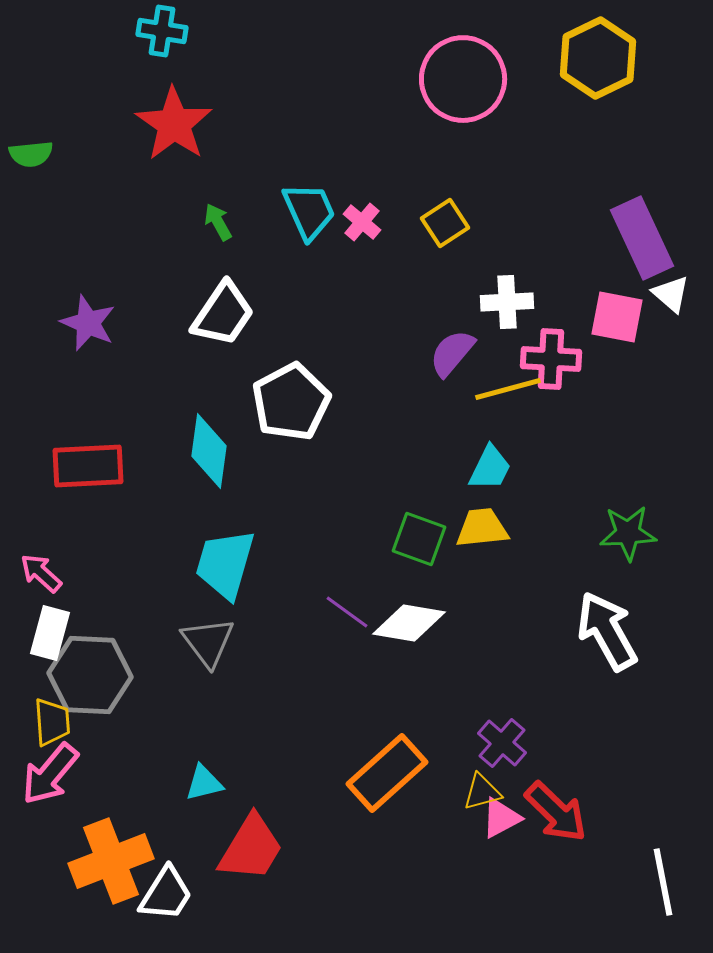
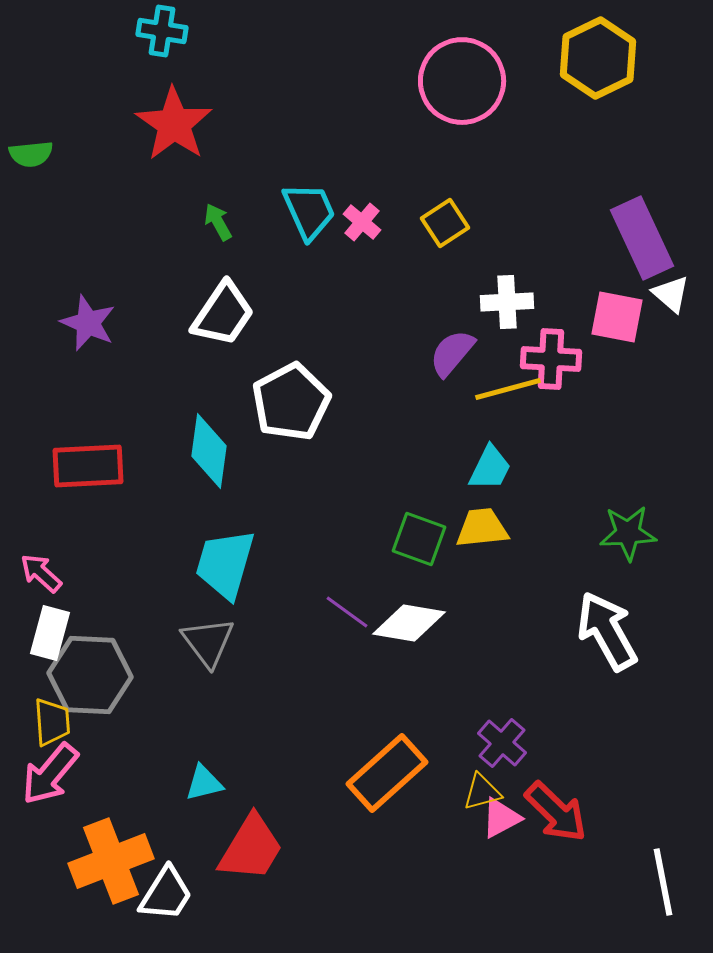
pink circle at (463, 79): moved 1 px left, 2 px down
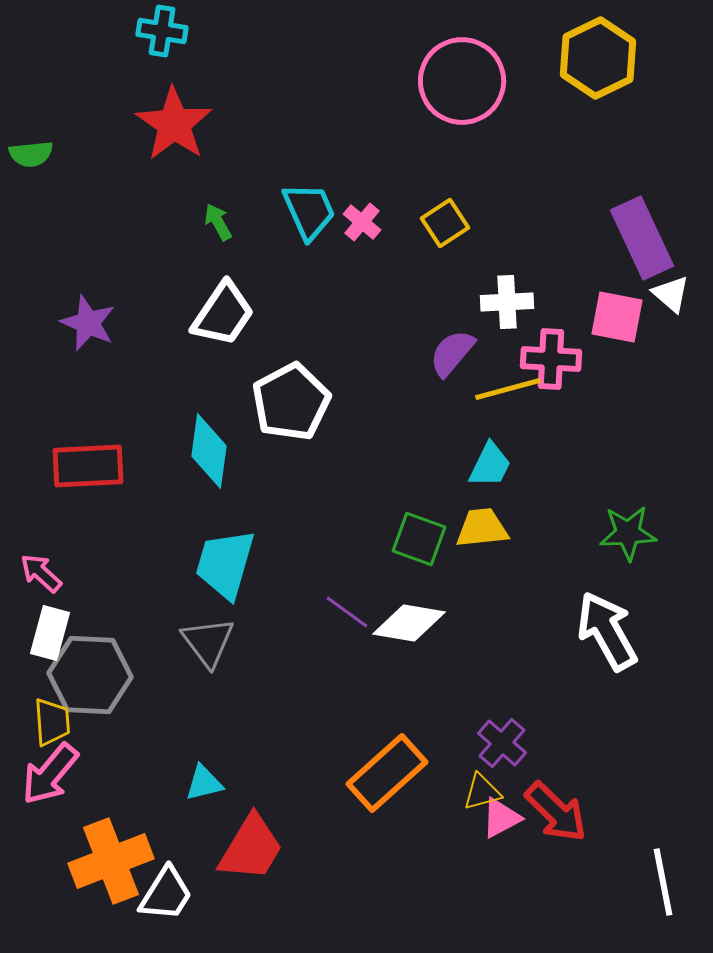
cyan trapezoid at (490, 468): moved 3 px up
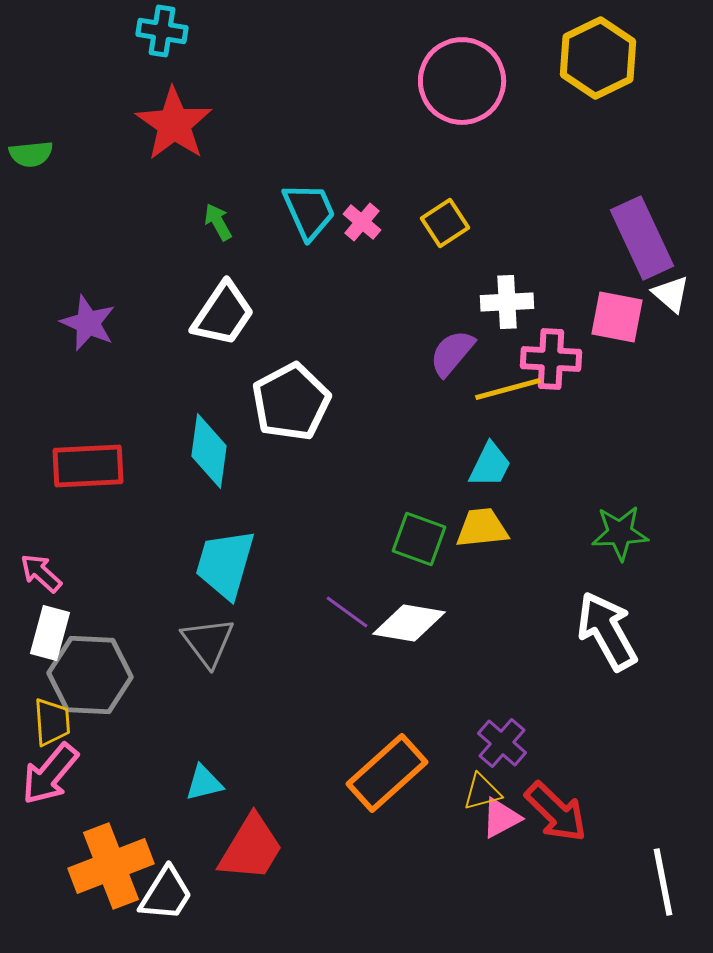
green star at (628, 533): moved 8 px left
orange cross at (111, 861): moved 5 px down
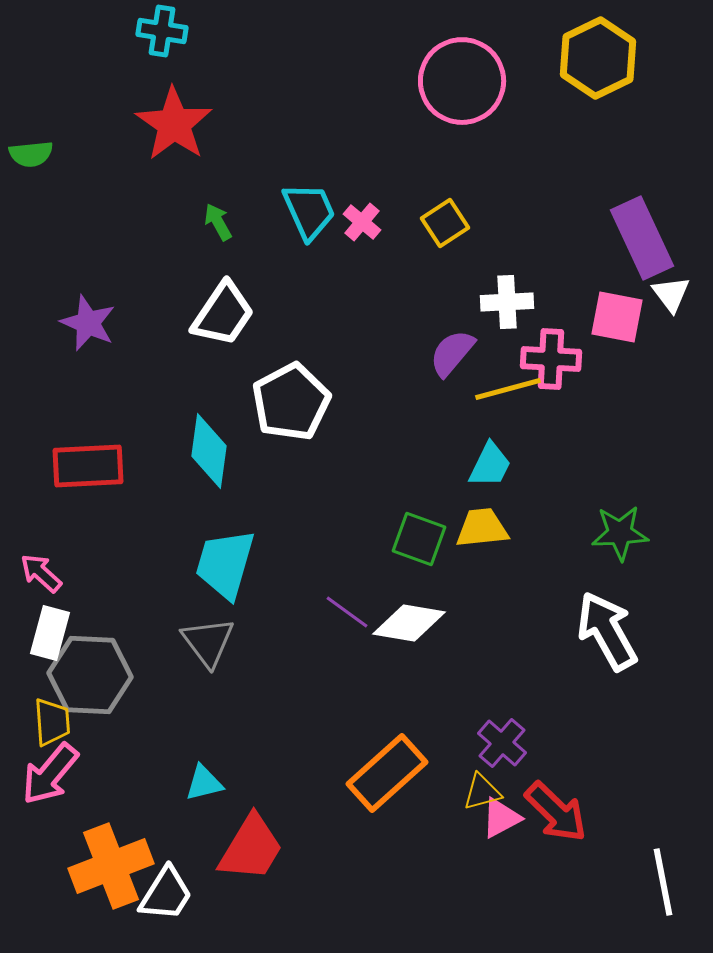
white triangle at (671, 294): rotated 12 degrees clockwise
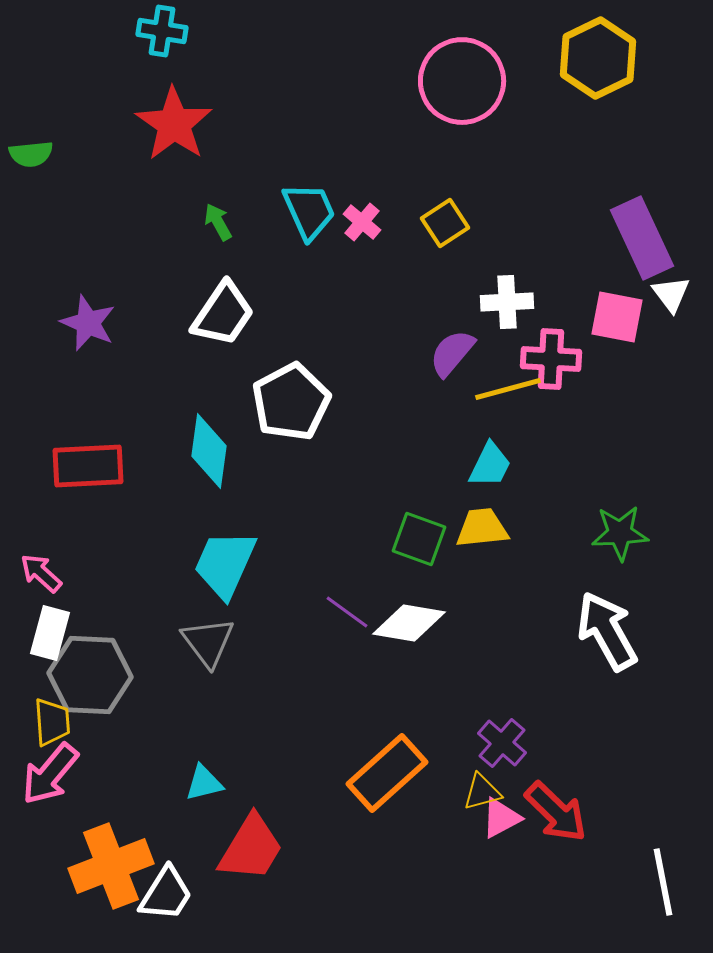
cyan trapezoid at (225, 564): rotated 8 degrees clockwise
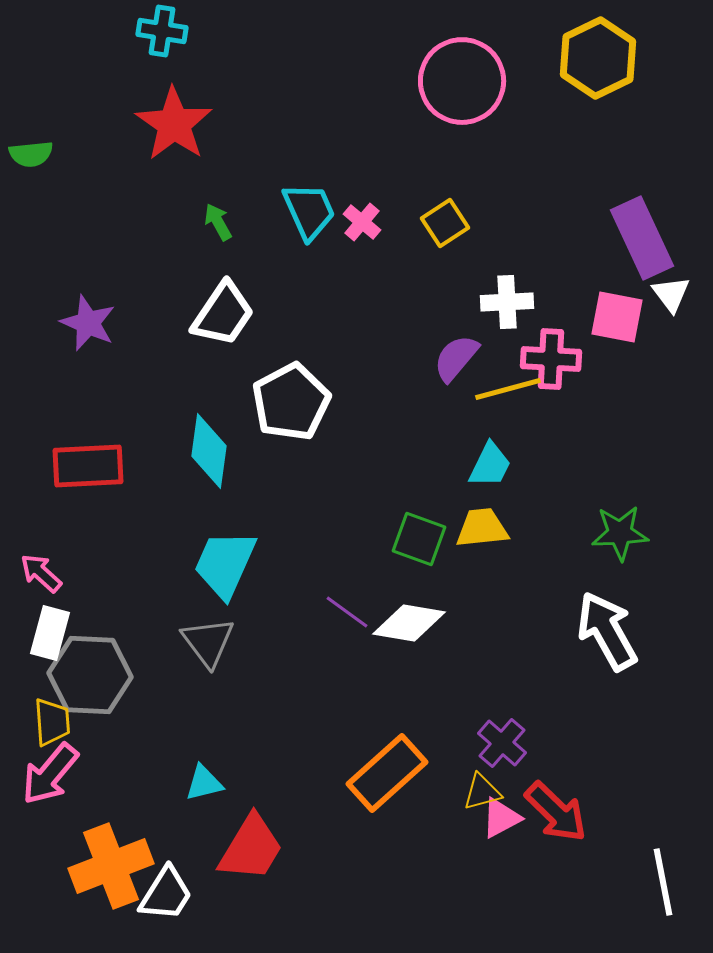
purple semicircle at (452, 353): moved 4 px right, 5 px down
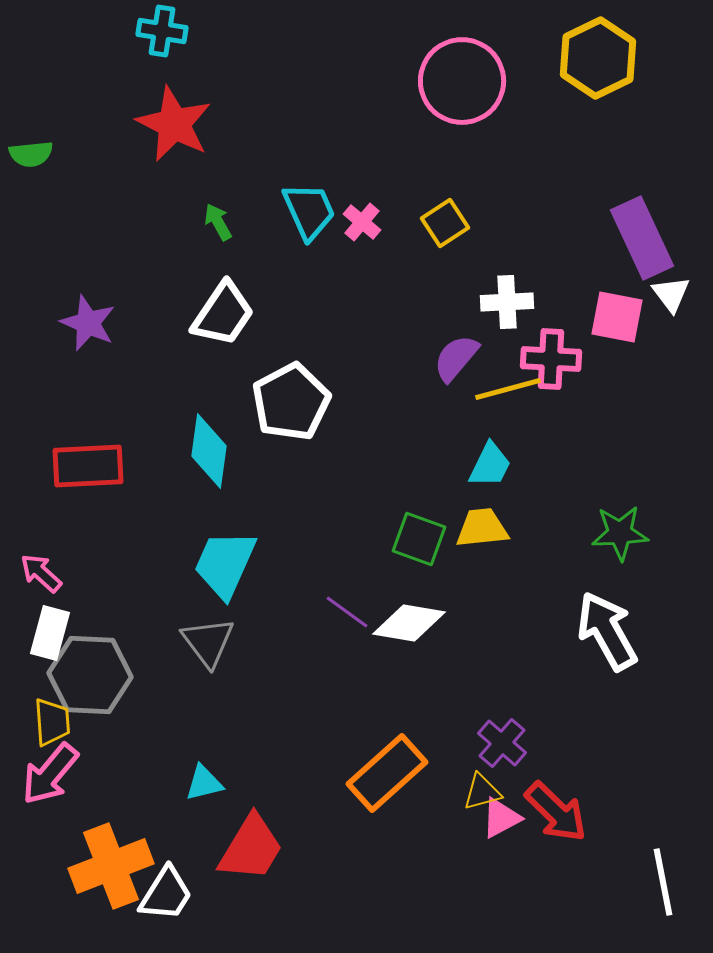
red star at (174, 124): rotated 8 degrees counterclockwise
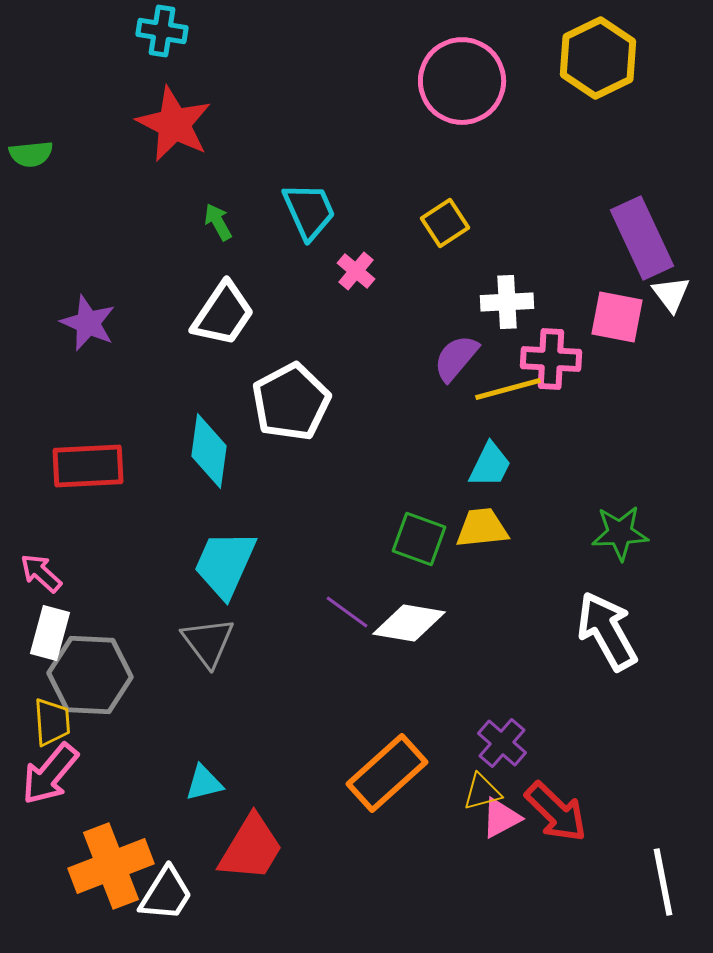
pink cross at (362, 222): moved 6 px left, 49 px down
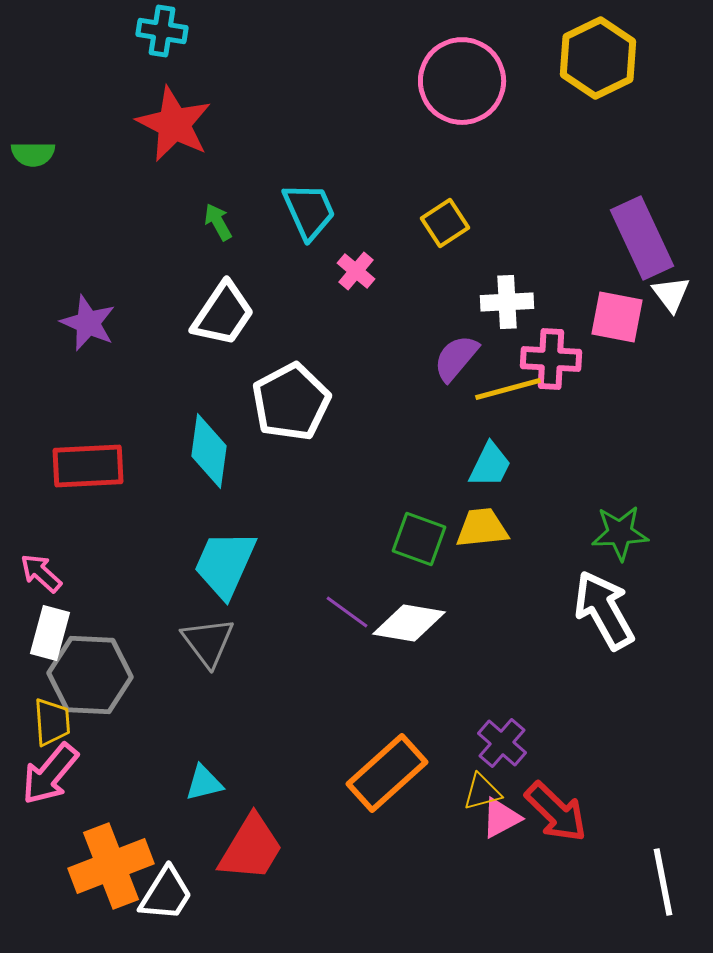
green semicircle at (31, 154): moved 2 px right; rotated 6 degrees clockwise
white arrow at (607, 631): moved 3 px left, 21 px up
